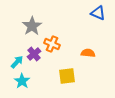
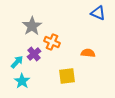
orange cross: moved 2 px up
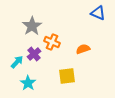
orange semicircle: moved 5 px left, 4 px up; rotated 24 degrees counterclockwise
cyan star: moved 6 px right, 2 px down
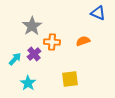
orange cross: rotated 21 degrees counterclockwise
orange semicircle: moved 8 px up
cyan arrow: moved 2 px left, 3 px up
yellow square: moved 3 px right, 3 px down
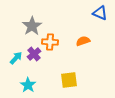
blue triangle: moved 2 px right
orange cross: moved 2 px left
cyan arrow: moved 1 px right, 1 px up
yellow square: moved 1 px left, 1 px down
cyan star: moved 2 px down
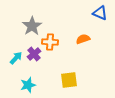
orange semicircle: moved 2 px up
cyan star: rotated 21 degrees clockwise
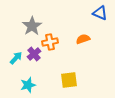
orange cross: rotated 14 degrees counterclockwise
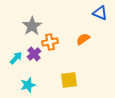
orange semicircle: rotated 16 degrees counterclockwise
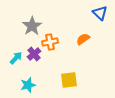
blue triangle: rotated 21 degrees clockwise
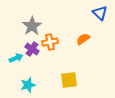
purple cross: moved 2 px left, 5 px up; rotated 16 degrees counterclockwise
cyan arrow: rotated 24 degrees clockwise
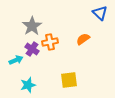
cyan arrow: moved 2 px down
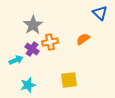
gray star: moved 1 px right, 1 px up
